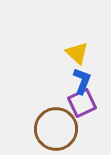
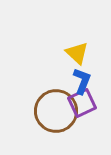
brown circle: moved 18 px up
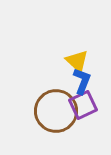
yellow triangle: moved 8 px down
purple square: moved 1 px right, 2 px down
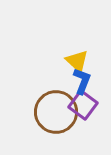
purple square: rotated 28 degrees counterclockwise
brown circle: moved 1 px down
